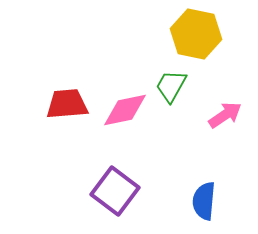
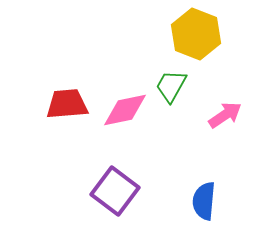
yellow hexagon: rotated 9 degrees clockwise
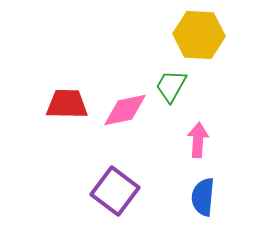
yellow hexagon: moved 3 px right, 1 px down; rotated 18 degrees counterclockwise
red trapezoid: rotated 6 degrees clockwise
pink arrow: moved 27 px left, 25 px down; rotated 52 degrees counterclockwise
blue semicircle: moved 1 px left, 4 px up
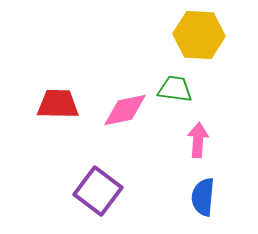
green trapezoid: moved 4 px right, 3 px down; rotated 69 degrees clockwise
red trapezoid: moved 9 px left
purple square: moved 17 px left
